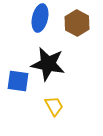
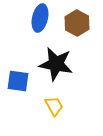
black star: moved 8 px right
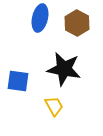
black star: moved 8 px right, 5 px down
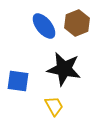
blue ellipse: moved 4 px right, 8 px down; rotated 52 degrees counterclockwise
brown hexagon: rotated 10 degrees clockwise
